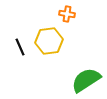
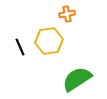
orange cross: rotated 21 degrees counterclockwise
green semicircle: moved 9 px left, 1 px up
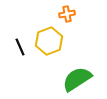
yellow hexagon: rotated 12 degrees counterclockwise
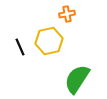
yellow hexagon: rotated 8 degrees clockwise
green semicircle: rotated 24 degrees counterclockwise
